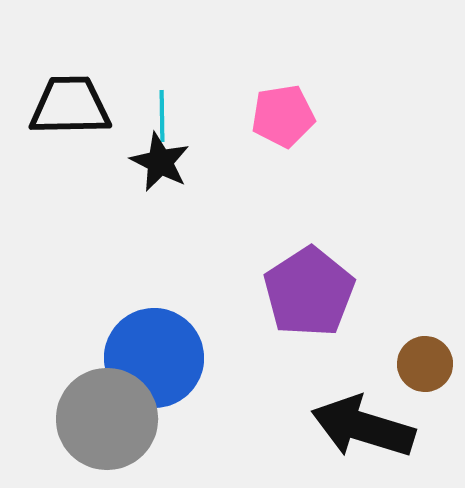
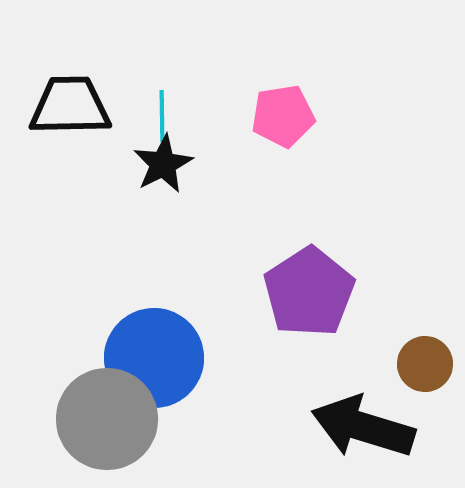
black star: moved 3 px right, 2 px down; rotated 18 degrees clockwise
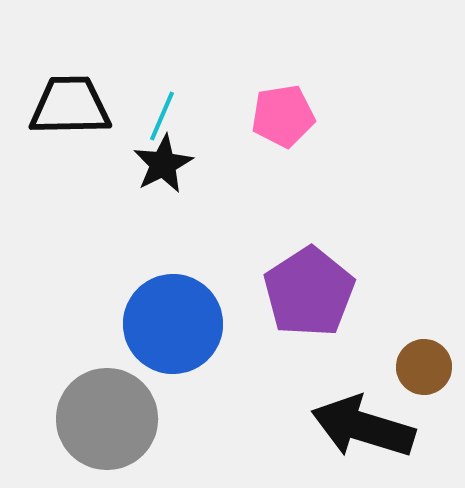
cyan line: rotated 24 degrees clockwise
blue circle: moved 19 px right, 34 px up
brown circle: moved 1 px left, 3 px down
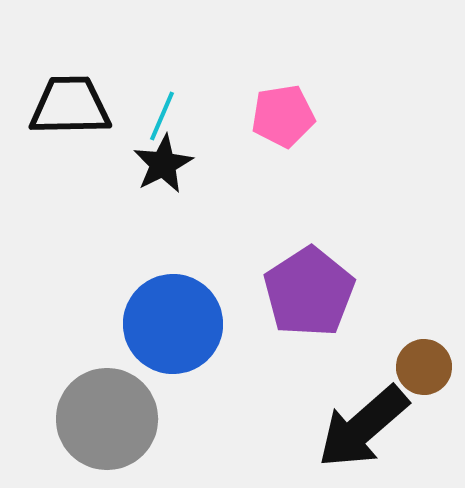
black arrow: rotated 58 degrees counterclockwise
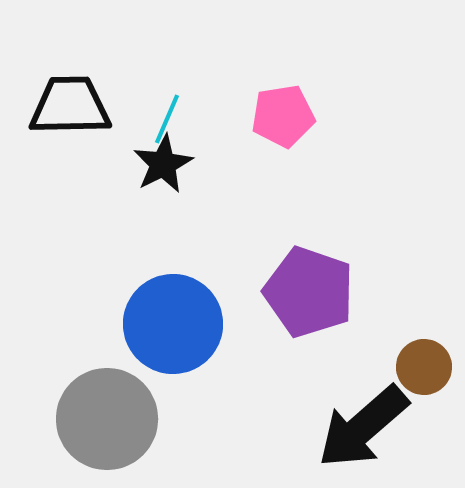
cyan line: moved 5 px right, 3 px down
purple pentagon: rotated 20 degrees counterclockwise
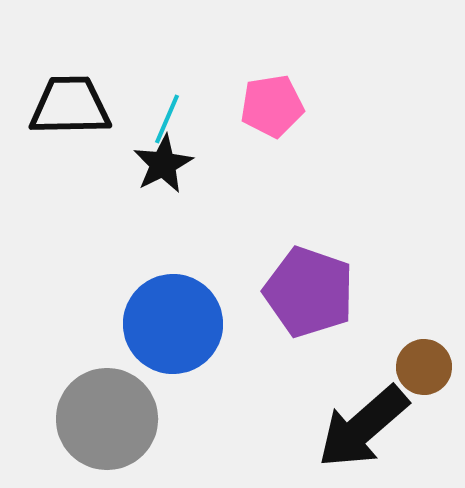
pink pentagon: moved 11 px left, 10 px up
